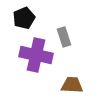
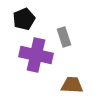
black pentagon: moved 1 px down
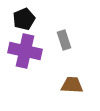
gray rectangle: moved 3 px down
purple cross: moved 11 px left, 4 px up
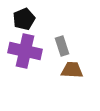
gray rectangle: moved 2 px left, 6 px down
brown trapezoid: moved 15 px up
